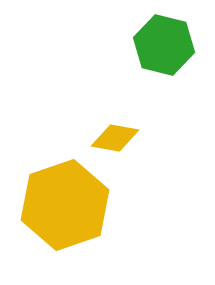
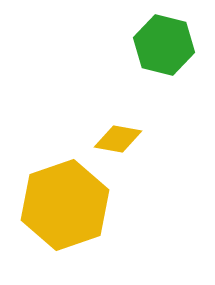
yellow diamond: moved 3 px right, 1 px down
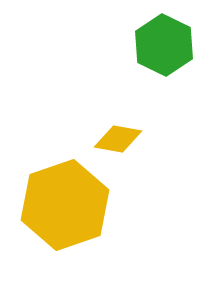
green hexagon: rotated 12 degrees clockwise
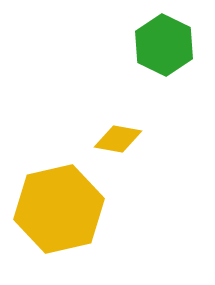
yellow hexagon: moved 6 px left, 4 px down; rotated 6 degrees clockwise
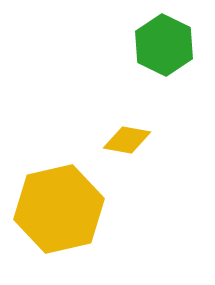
yellow diamond: moved 9 px right, 1 px down
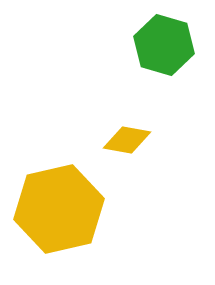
green hexagon: rotated 10 degrees counterclockwise
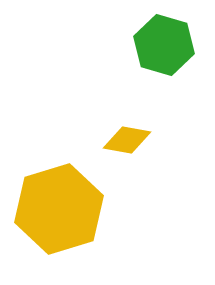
yellow hexagon: rotated 4 degrees counterclockwise
